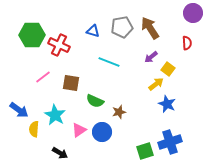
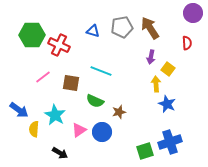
purple arrow: rotated 40 degrees counterclockwise
cyan line: moved 8 px left, 9 px down
yellow arrow: rotated 56 degrees counterclockwise
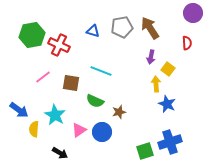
green hexagon: rotated 10 degrees counterclockwise
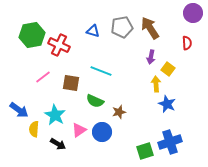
black arrow: moved 2 px left, 9 px up
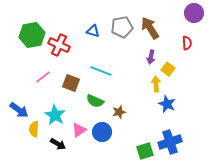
purple circle: moved 1 px right
brown square: rotated 12 degrees clockwise
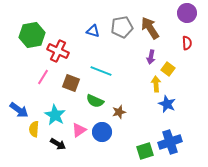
purple circle: moved 7 px left
red cross: moved 1 px left, 6 px down
pink line: rotated 21 degrees counterclockwise
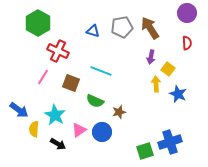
green hexagon: moved 6 px right, 12 px up; rotated 20 degrees counterclockwise
blue star: moved 11 px right, 10 px up
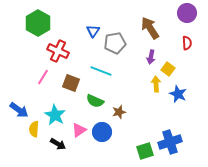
gray pentagon: moved 7 px left, 16 px down
blue triangle: rotated 48 degrees clockwise
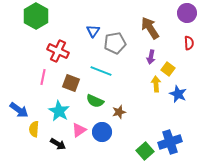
green hexagon: moved 2 px left, 7 px up
red semicircle: moved 2 px right
pink line: rotated 21 degrees counterclockwise
cyan star: moved 4 px right, 4 px up
green square: rotated 24 degrees counterclockwise
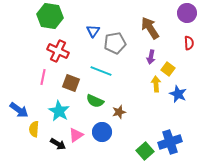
green hexagon: moved 14 px right; rotated 20 degrees counterclockwise
pink triangle: moved 3 px left, 5 px down
